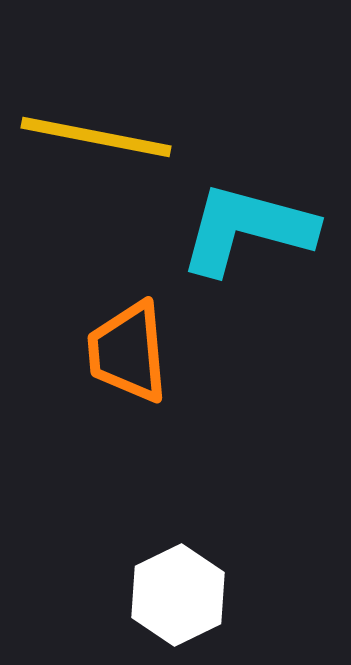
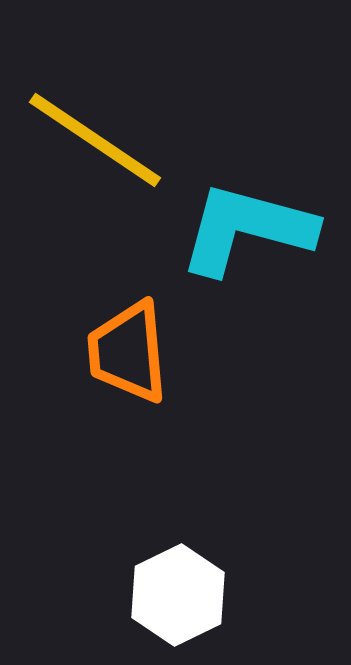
yellow line: moved 1 px left, 3 px down; rotated 23 degrees clockwise
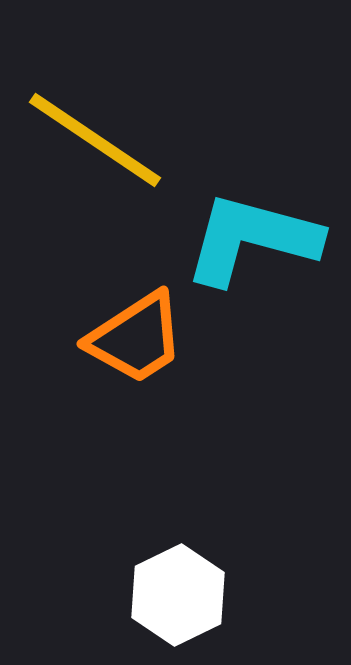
cyan L-shape: moved 5 px right, 10 px down
orange trapezoid: moved 8 px right, 14 px up; rotated 118 degrees counterclockwise
